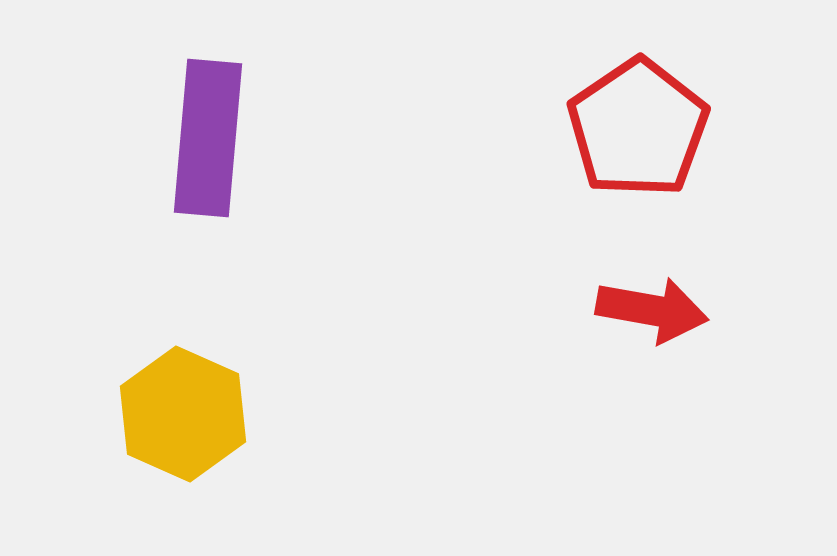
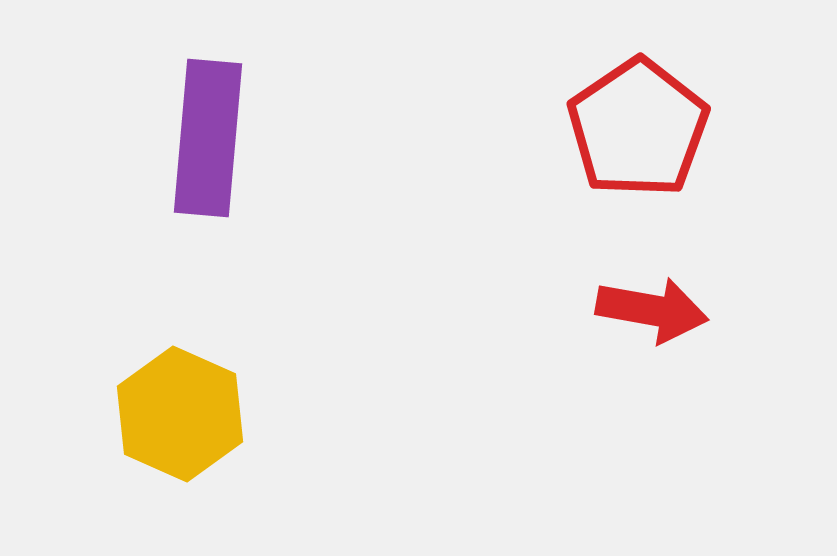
yellow hexagon: moved 3 px left
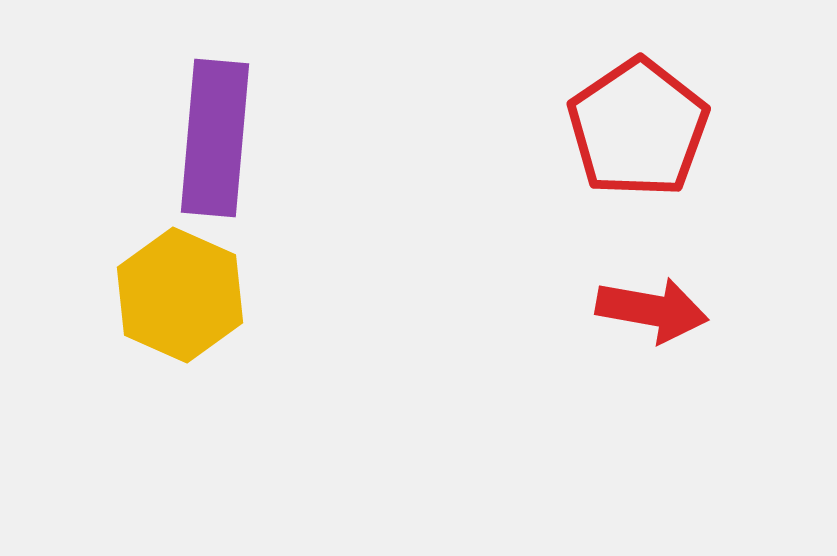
purple rectangle: moved 7 px right
yellow hexagon: moved 119 px up
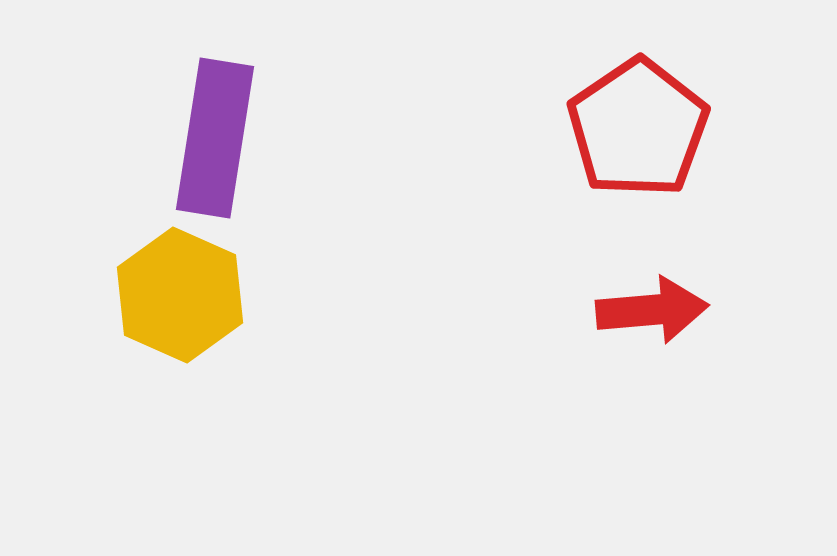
purple rectangle: rotated 4 degrees clockwise
red arrow: rotated 15 degrees counterclockwise
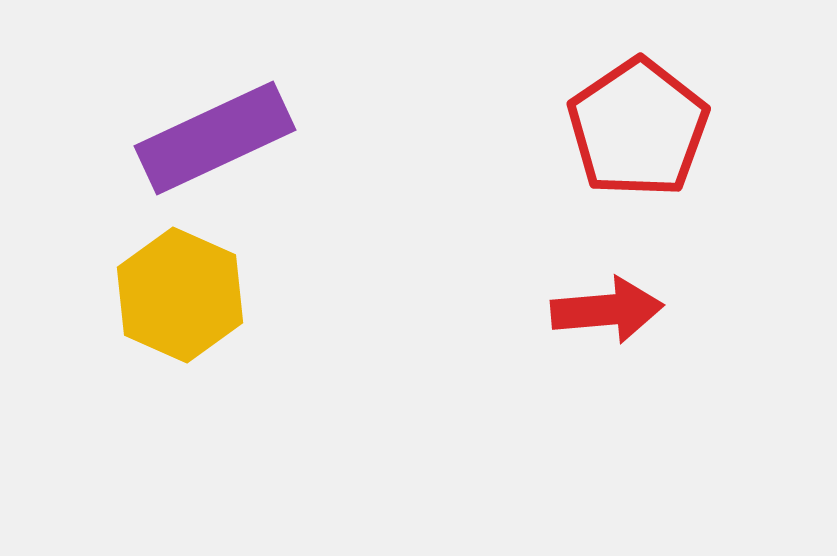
purple rectangle: rotated 56 degrees clockwise
red arrow: moved 45 px left
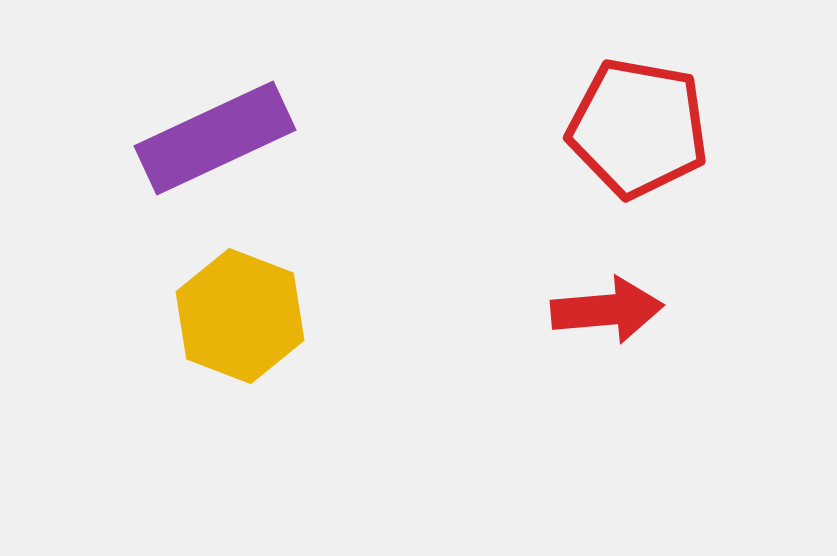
red pentagon: rotated 28 degrees counterclockwise
yellow hexagon: moved 60 px right, 21 px down; rotated 3 degrees counterclockwise
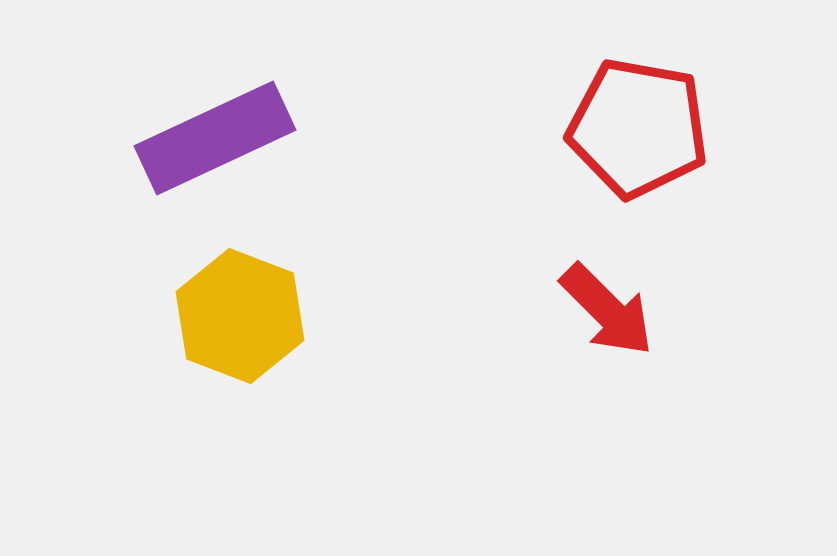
red arrow: rotated 50 degrees clockwise
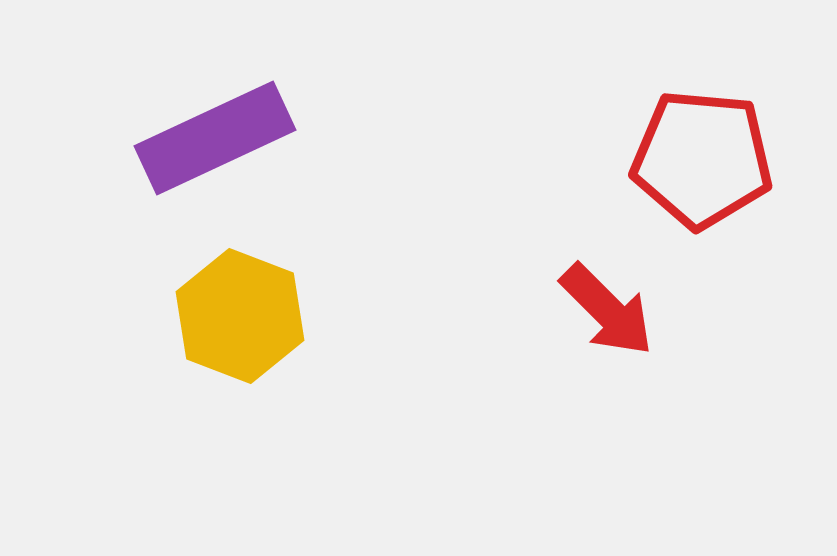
red pentagon: moved 64 px right, 31 px down; rotated 5 degrees counterclockwise
